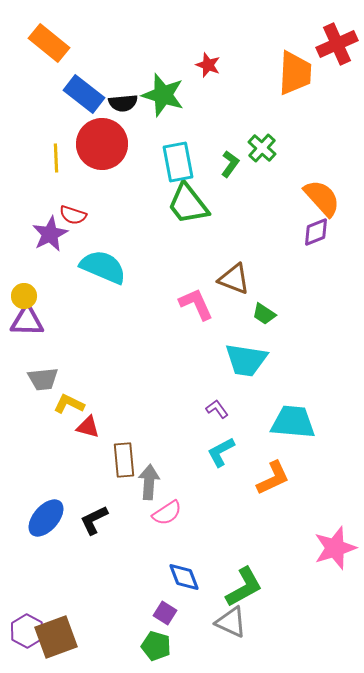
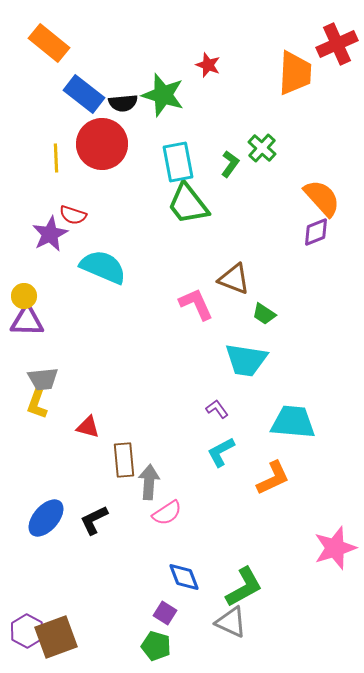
yellow L-shape at (69, 404): moved 32 px left; rotated 96 degrees counterclockwise
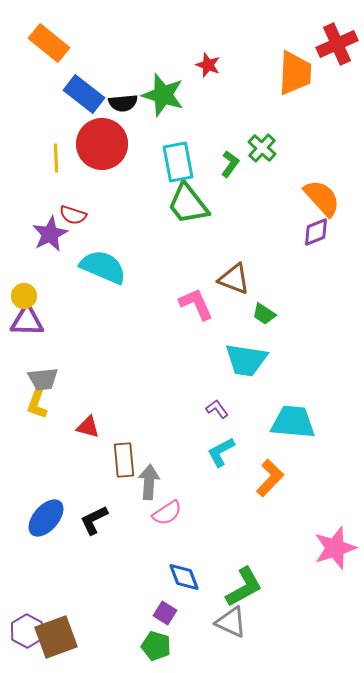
orange L-shape at (273, 478): moved 3 px left; rotated 21 degrees counterclockwise
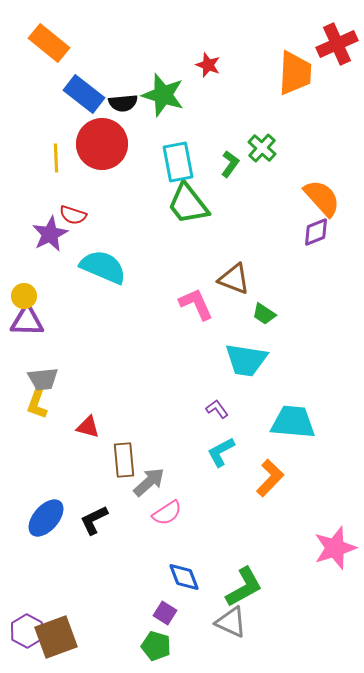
gray arrow at (149, 482): rotated 44 degrees clockwise
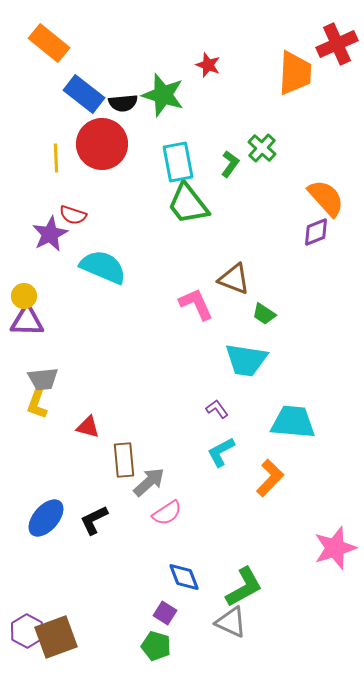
orange semicircle at (322, 198): moved 4 px right
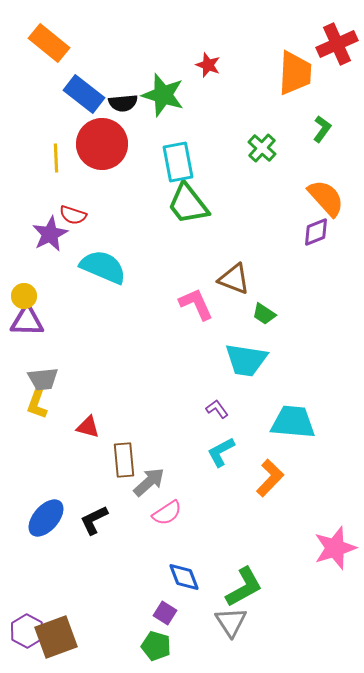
green L-shape at (230, 164): moved 92 px right, 35 px up
gray triangle at (231, 622): rotated 32 degrees clockwise
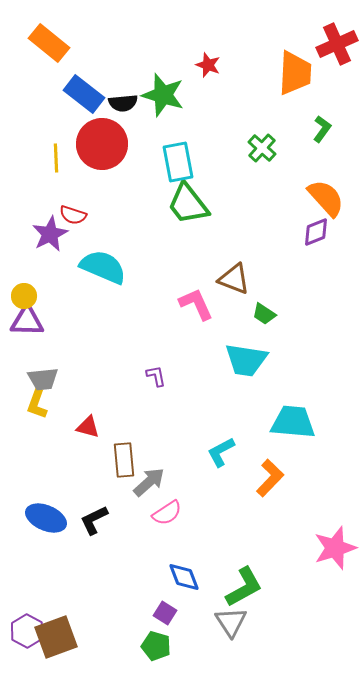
purple L-shape at (217, 409): moved 61 px left, 33 px up; rotated 25 degrees clockwise
blue ellipse at (46, 518): rotated 72 degrees clockwise
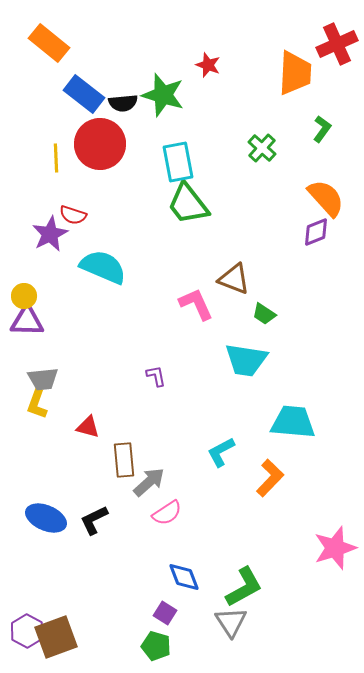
red circle at (102, 144): moved 2 px left
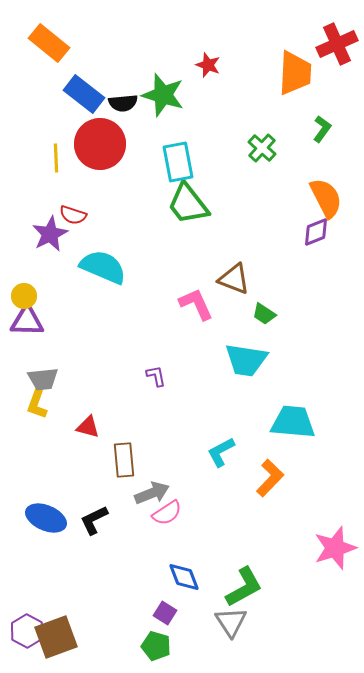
orange semicircle at (326, 198): rotated 15 degrees clockwise
gray arrow at (149, 482): moved 3 px right, 11 px down; rotated 20 degrees clockwise
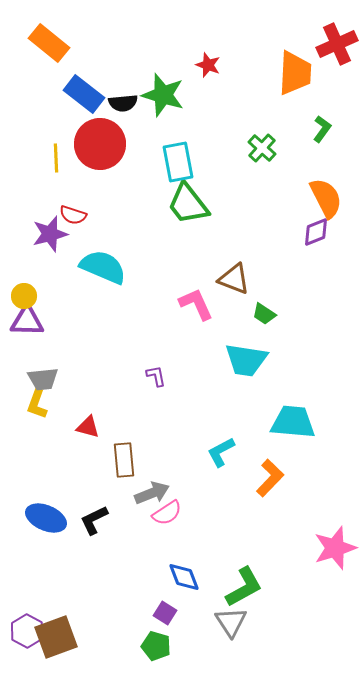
purple star at (50, 234): rotated 12 degrees clockwise
